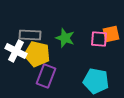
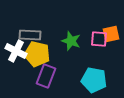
green star: moved 6 px right, 3 px down
cyan pentagon: moved 2 px left, 1 px up
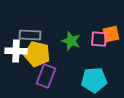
white cross: rotated 25 degrees counterclockwise
cyan pentagon: rotated 15 degrees counterclockwise
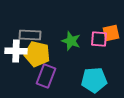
orange square: moved 1 px up
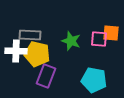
orange square: rotated 18 degrees clockwise
cyan pentagon: rotated 15 degrees clockwise
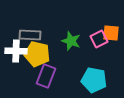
pink square: rotated 30 degrees counterclockwise
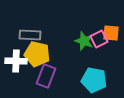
green star: moved 13 px right
white cross: moved 10 px down
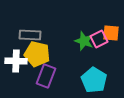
cyan pentagon: rotated 20 degrees clockwise
